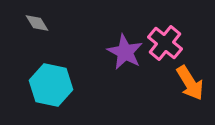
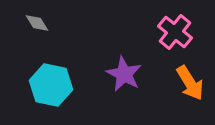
pink cross: moved 10 px right, 11 px up
purple star: moved 1 px left, 22 px down
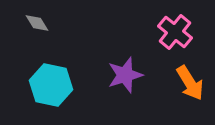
purple star: moved 1 px right, 1 px down; rotated 27 degrees clockwise
